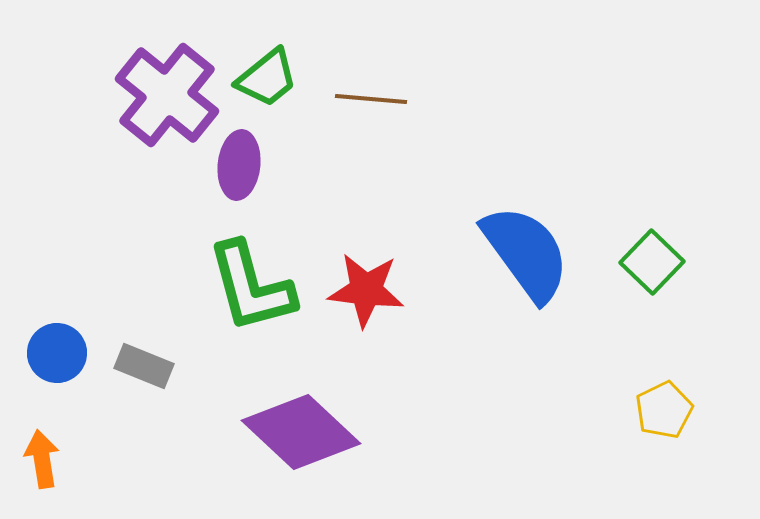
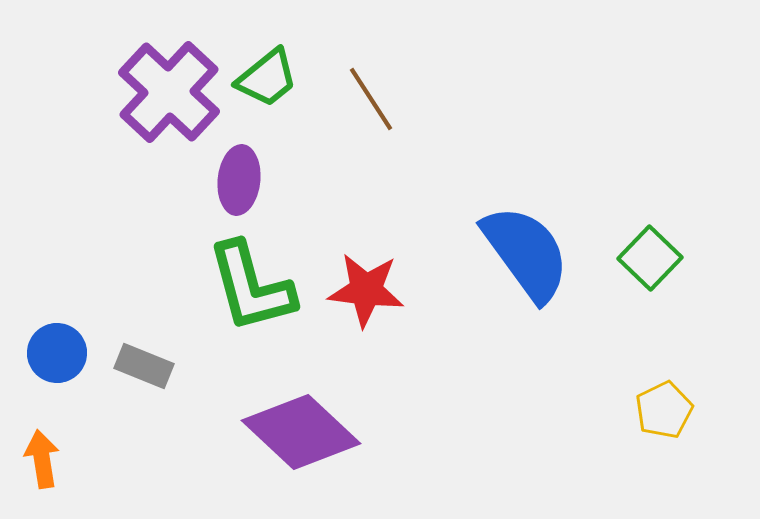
purple cross: moved 2 px right, 3 px up; rotated 4 degrees clockwise
brown line: rotated 52 degrees clockwise
purple ellipse: moved 15 px down
green square: moved 2 px left, 4 px up
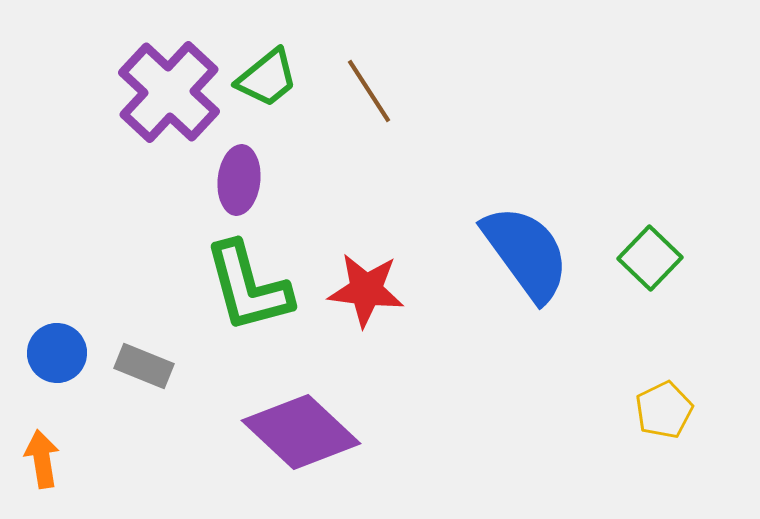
brown line: moved 2 px left, 8 px up
green L-shape: moved 3 px left
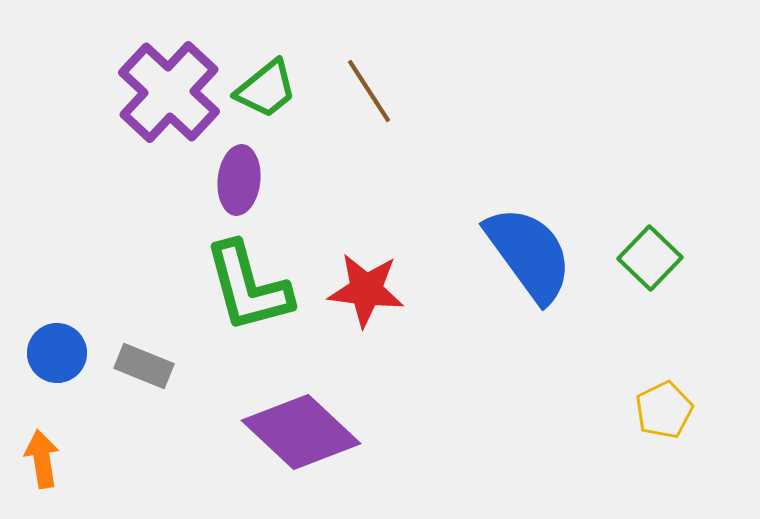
green trapezoid: moved 1 px left, 11 px down
blue semicircle: moved 3 px right, 1 px down
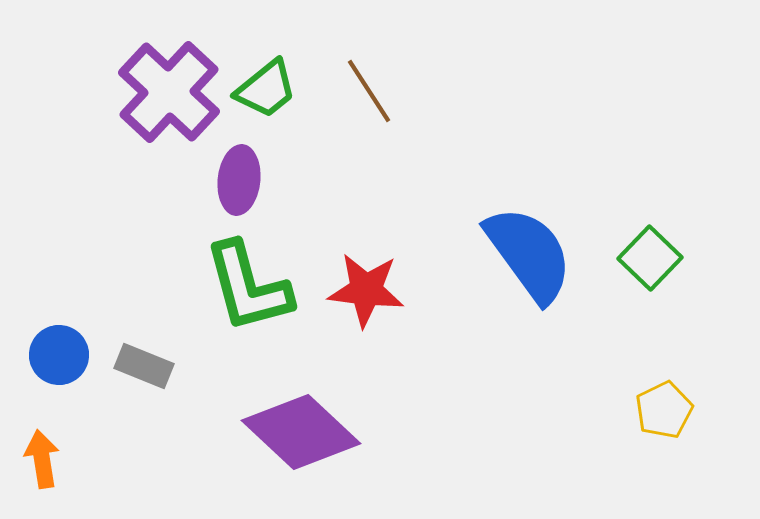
blue circle: moved 2 px right, 2 px down
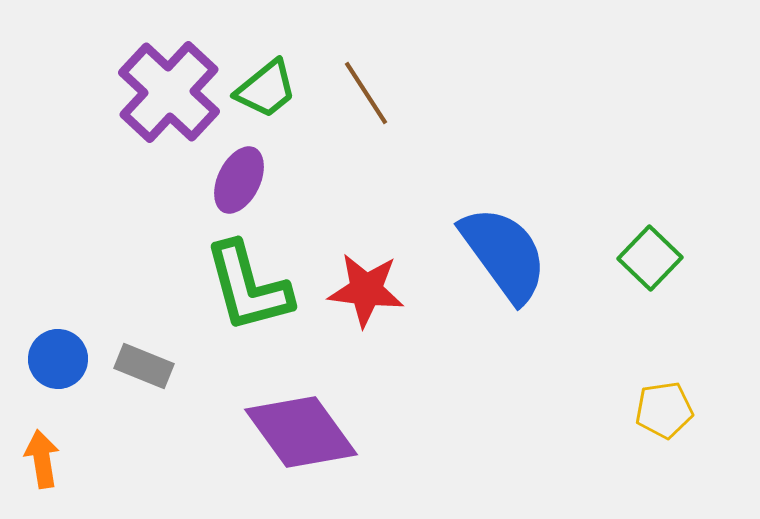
brown line: moved 3 px left, 2 px down
purple ellipse: rotated 20 degrees clockwise
blue semicircle: moved 25 px left
blue circle: moved 1 px left, 4 px down
yellow pentagon: rotated 18 degrees clockwise
purple diamond: rotated 11 degrees clockwise
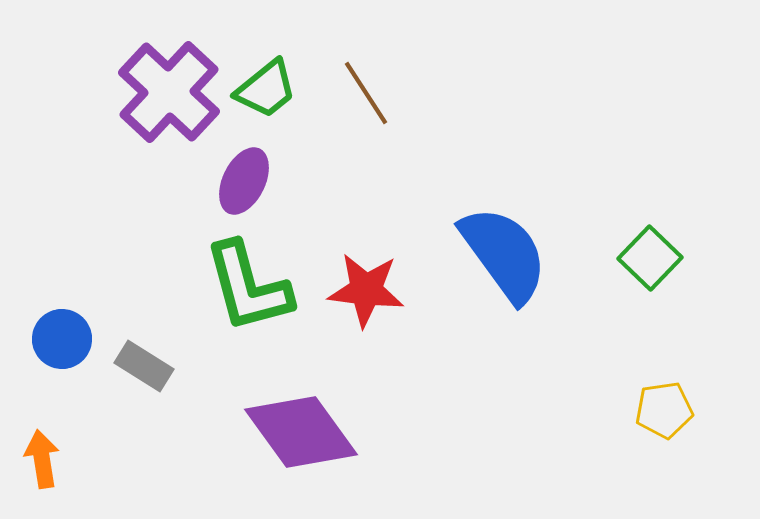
purple ellipse: moved 5 px right, 1 px down
blue circle: moved 4 px right, 20 px up
gray rectangle: rotated 10 degrees clockwise
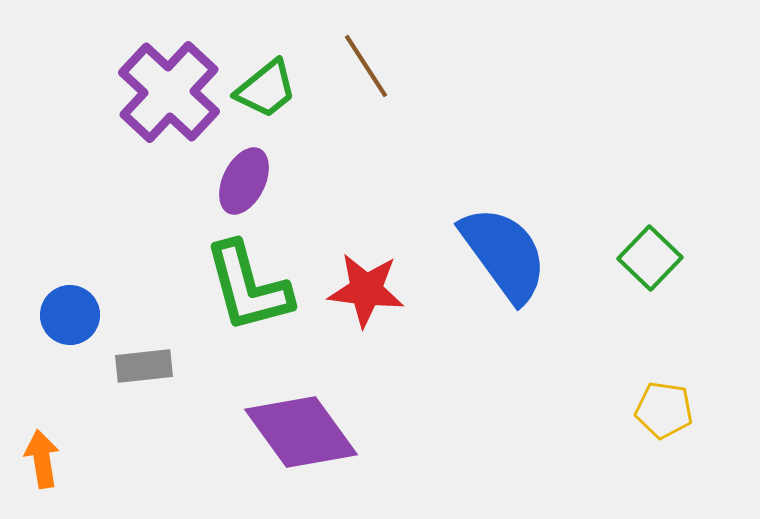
brown line: moved 27 px up
blue circle: moved 8 px right, 24 px up
gray rectangle: rotated 38 degrees counterclockwise
yellow pentagon: rotated 16 degrees clockwise
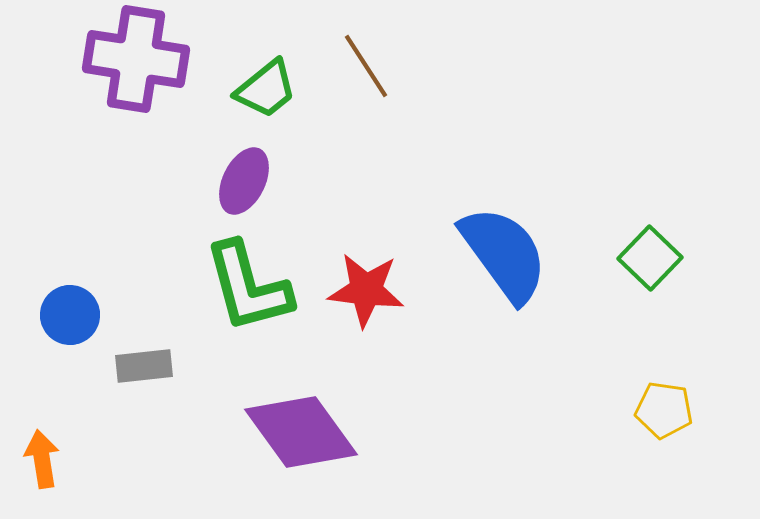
purple cross: moved 33 px left, 33 px up; rotated 34 degrees counterclockwise
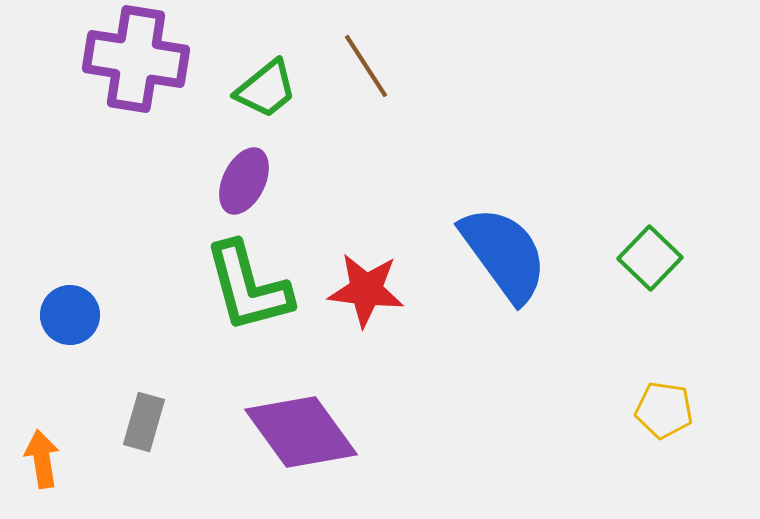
gray rectangle: moved 56 px down; rotated 68 degrees counterclockwise
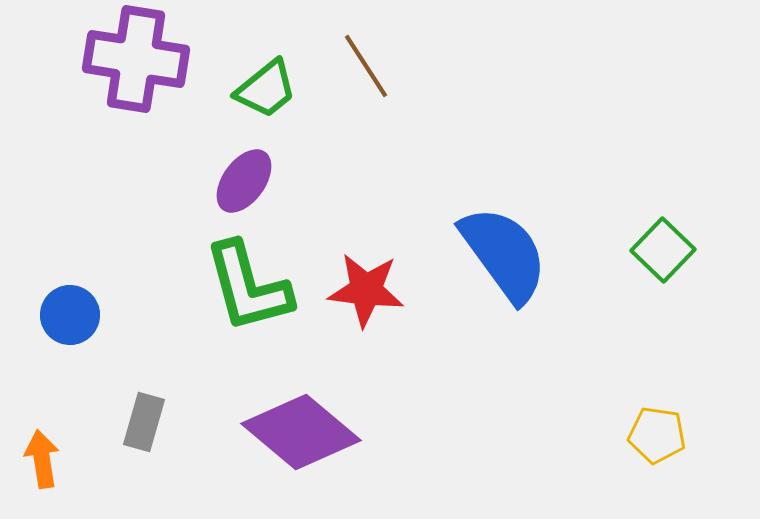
purple ellipse: rotated 10 degrees clockwise
green square: moved 13 px right, 8 px up
yellow pentagon: moved 7 px left, 25 px down
purple diamond: rotated 14 degrees counterclockwise
